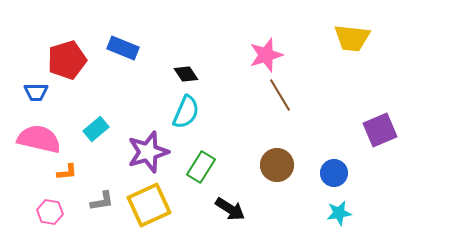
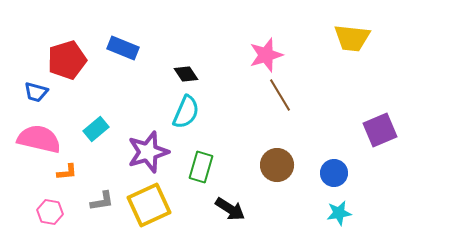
blue trapezoid: rotated 15 degrees clockwise
green rectangle: rotated 16 degrees counterclockwise
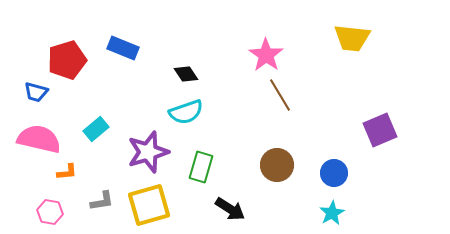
pink star: rotated 20 degrees counterclockwise
cyan semicircle: rotated 48 degrees clockwise
yellow square: rotated 9 degrees clockwise
cyan star: moved 7 px left; rotated 20 degrees counterclockwise
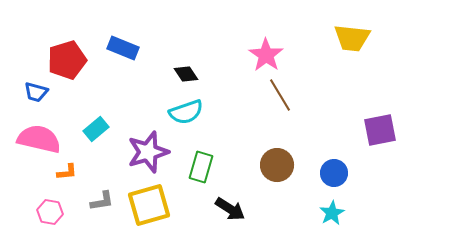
purple square: rotated 12 degrees clockwise
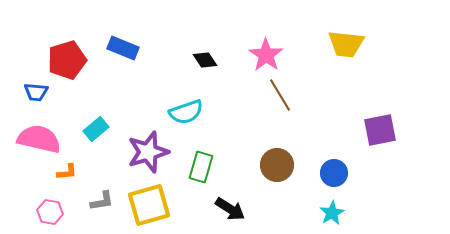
yellow trapezoid: moved 6 px left, 6 px down
black diamond: moved 19 px right, 14 px up
blue trapezoid: rotated 10 degrees counterclockwise
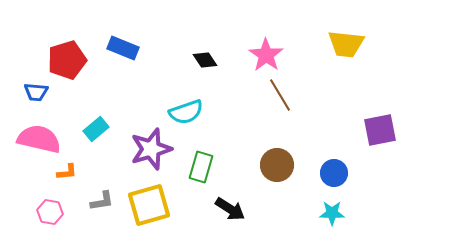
purple star: moved 3 px right, 3 px up
cyan star: rotated 30 degrees clockwise
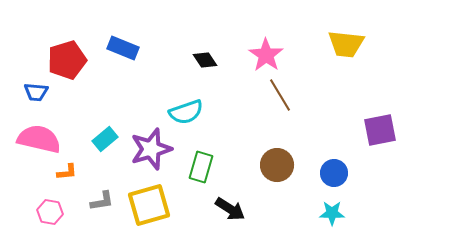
cyan rectangle: moved 9 px right, 10 px down
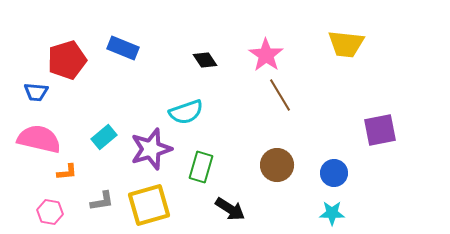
cyan rectangle: moved 1 px left, 2 px up
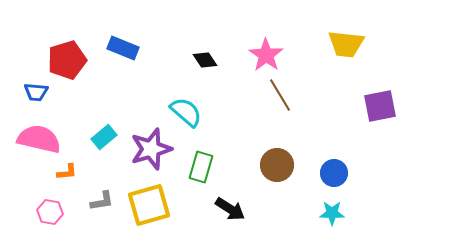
cyan semicircle: rotated 120 degrees counterclockwise
purple square: moved 24 px up
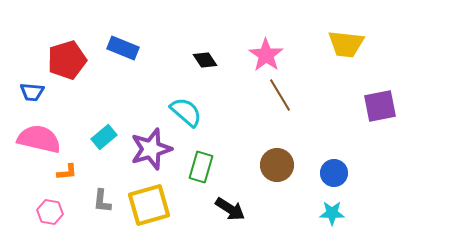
blue trapezoid: moved 4 px left
gray L-shape: rotated 105 degrees clockwise
